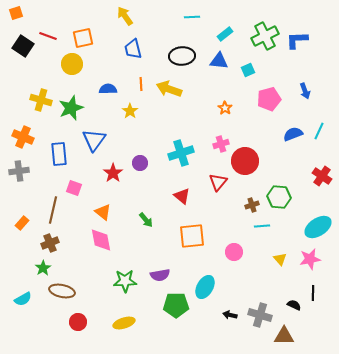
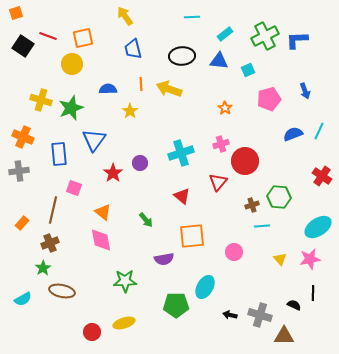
purple semicircle at (160, 275): moved 4 px right, 16 px up
red circle at (78, 322): moved 14 px right, 10 px down
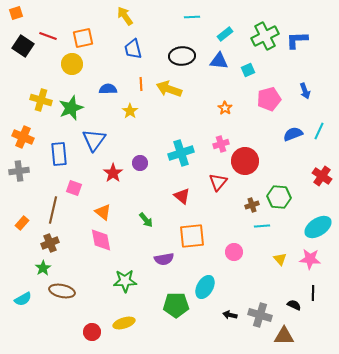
pink star at (310, 259): rotated 15 degrees clockwise
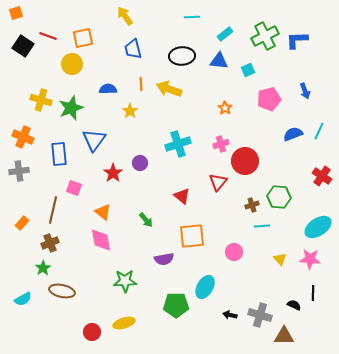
cyan cross at (181, 153): moved 3 px left, 9 px up
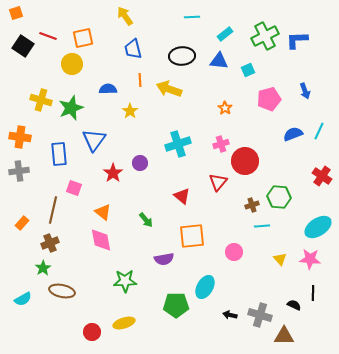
orange line at (141, 84): moved 1 px left, 4 px up
orange cross at (23, 137): moved 3 px left; rotated 15 degrees counterclockwise
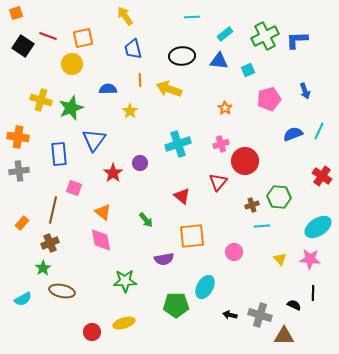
orange cross at (20, 137): moved 2 px left
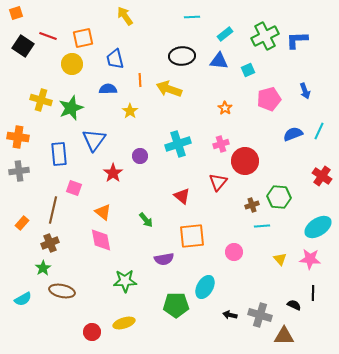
blue trapezoid at (133, 49): moved 18 px left, 10 px down
purple circle at (140, 163): moved 7 px up
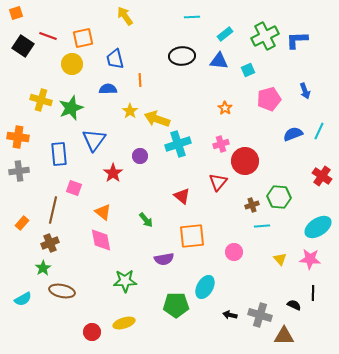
yellow arrow at (169, 89): moved 12 px left, 30 px down
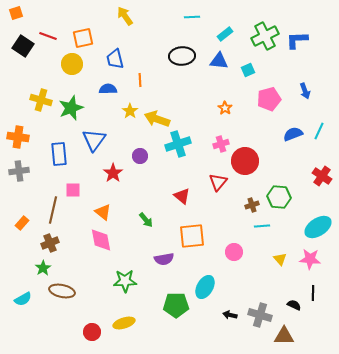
pink square at (74, 188): moved 1 px left, 2 px down; rotated 21 degrees counterclockwise
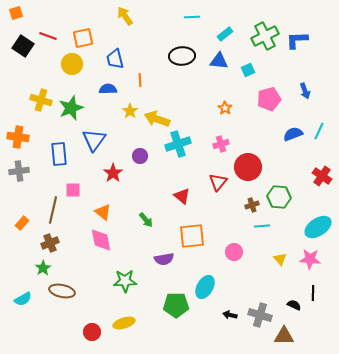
red circle at (245, 161): moved 3 px right, 6 px down
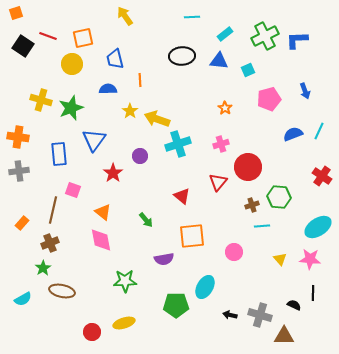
pink square at (73, 190): rotated 21 degrees clockwise
